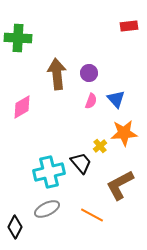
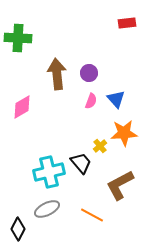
red rectangle: moved 2 px left, 3 px up
black diamond: moved 3 px right, 2 px down
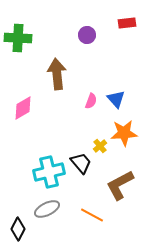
purple circle: moved 2 px left, 38 px up
pink diamond: moved 1 px right, 1 px down
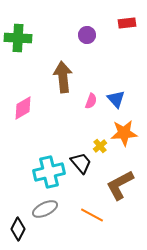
brown arrow: moved 6 px right, 3 px down
gray ellipse: moved 2 px left
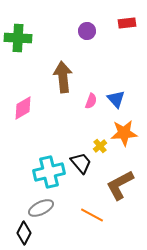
purple circle: moved 4 px up
gray ellipse: moved 4 px left, 1 px up
black diamond: moved 6 px right, 4 px down
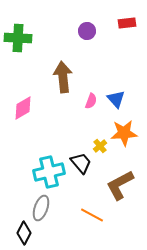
gray ellipse: rotated 45 degrees counterclockwise
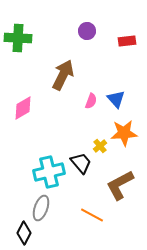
red rectangle: moved 18 px down
brown arrow: moved 2 px up; rotated 32 degrees clockwise
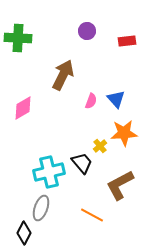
black trapezoid: moved 1 px right
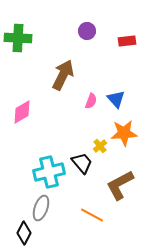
pink diamond: moved 1 px left, 4 px down
